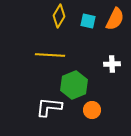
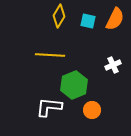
white cross: moved 1 px right, 1 px down; rotated 21 degrees counterclockwise
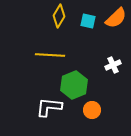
orange semicircle: moved 1 px right, 1 px up; rotated 20 degrees clockwise
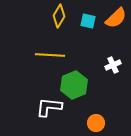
orange circle: moved 4 px right, 13 px down
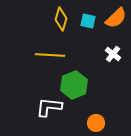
yellow diamond: moved 2 px right, 3 px down; rotated 15 degrees counterclockwise
white cross: moved 11 px up; rotated 28 degrees counterclockwise
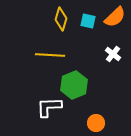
orange semicircle: moved 1 px left, 1 px up
white L-shape: rotated 8 degrees counterclockwise
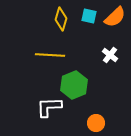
cyan square: moved 1 px right, 5 px up
white cross: moved 3 px left, 1 px down
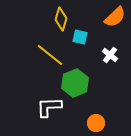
cyan square: moved 9 px left, 21 px down
yellow line: rotated 36 degrees clockwise
green hexagon: moved 1 px right, 2 px up
